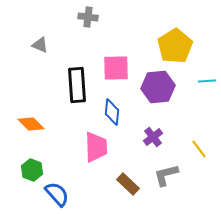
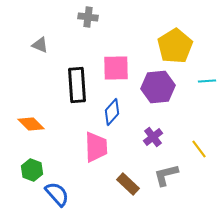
blue diamond: rotated 36 degrees clockwise
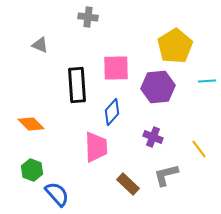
purple cross: rotated 30 degrees counterclockwise
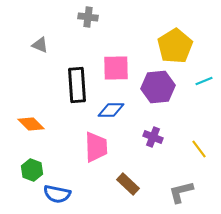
cyan line: moved 3 px left; rotated 18 degrees counterclockwise
blue diamond: moved 1 px left, 2 px up; rotated 48 degrees clockwise
gray L-shape: moved 15 px right, 17 px down
blue semicircle: rotated 144 degrees clockwise
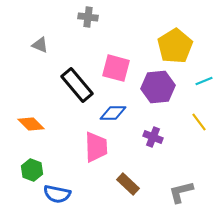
pink square: rotated 16 degrees clockwise
black rectangle: rotated 36 degrees counterclockwise
blue diamond: moved 2 px right, 3 px down
yellow line: moved 27 px up
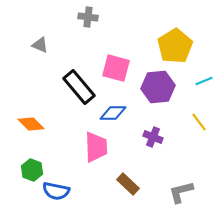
black rectangle: moved 2 px right, 2 px down
blue semicircle: moved 1 px left, 3 px up
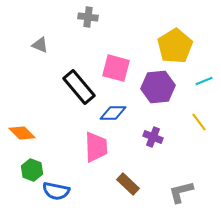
orange diamond: moved 9 px left, 9 px down
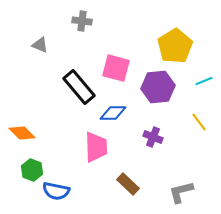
gray cross: moved 6 px left, 4 px down
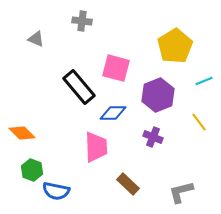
gray triangle: moved 4 px left, 6 px up
purple hexagon: moved 8 px down; rotated 16 degrees counterclockwise
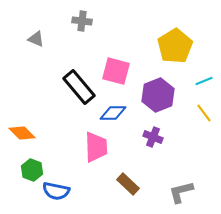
pink square: moved 3 px down
yellow line: moved 5 px right, 9 px up
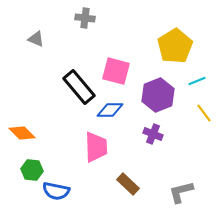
gray cross: moved 3 px right, 3 px up
cyan line: moved 7 px left
blue diamond: moved 3 px left, 3 px up
purple cross: moved 3 px up
green hexagon: rotated 15 degrees counterclockwise
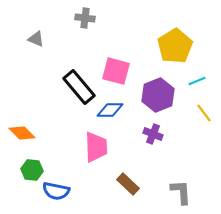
gray L-shape: rotated 100 degrees clockwise
